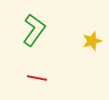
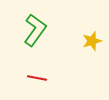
green L-shape: moved 1 px right
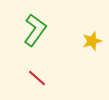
red line: rotated 30 degrees clockwise
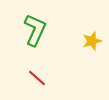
green L-shape: rotated 12 degrees counterclockwise
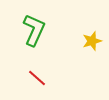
green L-shape: moved 1 px left
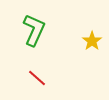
yellow star: rotated 18 degrees counterclockwise
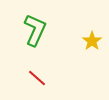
green L-shape: moved 1 px right
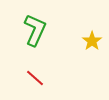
red line: moved 2 px left
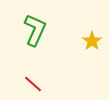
red line: moved 2 px left, 6 px down
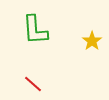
green L-shape: rotated 152 degrees clockwise
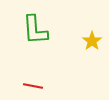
red line: moved 2 px down; rotated 30 degrees counterclockwise
